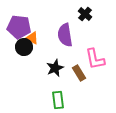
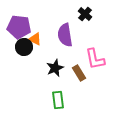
orange triangle: moved 3 px right, 1 px down
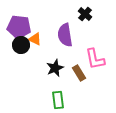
black circle: moved 3 px left, 2 px up
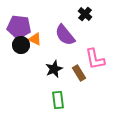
purple semicircle: rotated 30 degrees counterclockwise
black star: moved 1 px left, 1 px down
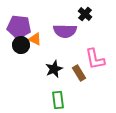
purple semicircle: moved 4 px up; rotated 50 degrees counterclockwise
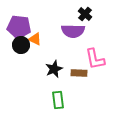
purple semicircle: moved 8 px right
brown rectangle: rotated 56 degrees counterclockwise
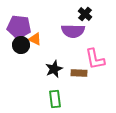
green rectangle: moved 3 px left, 1 px up
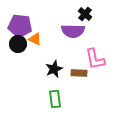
purple pentagon: moved 1 px right, 1 px up
black circle: moved 3 px left, 1 px up
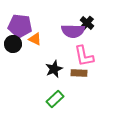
black cross: moved 2 px right, 9 px down
black circle: moved 5 px left
pink L-shape: moved 11 px left, 3 px up
green rectangle: rotated 54 degrees clockwise
